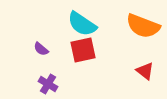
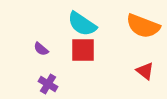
red square: rotated 12 degrees clockwise
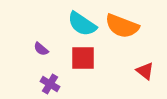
orange semicircle: moved 21 px left
red square: moved 8 px down
purple cross: moved 2 px right
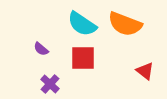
orange semicircle: moved 3 px right, 2 px up
purple cross: rotated 12 degrees clockwise
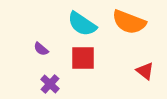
orange semicircle: moved 4 px right, 2 px up
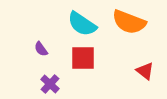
purple semicircle: rotated 14 degrees clockwise
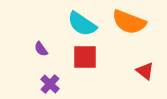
red square: moved 2 px right, 1 px up
